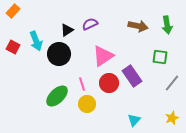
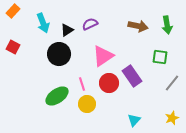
cyan arrow: moved 7 px right, 18 px up
green ellipse: rotated 10 degrees clockwise
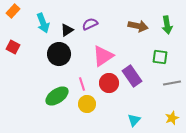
gray line: rotated 42 degrees clockwise
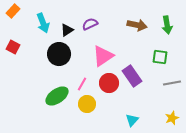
brown arrow: moved 1 px left, 1 px up
pink line: rotated 48 degrees clockwise
cyan triangle: moved 2 px left
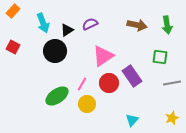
black circle: moved 4 px left, 3 px up
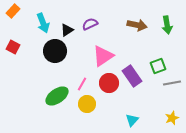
green square: moved 2 px left, 9 px down; rotated 28 degrees counterclockwise
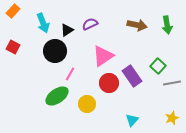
green square: rotated 28 degrees counterclockwise
pink line: moved 12 px left, 10 px up
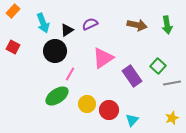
pink triangle: moved 2 px down
red circle: moved 27 px down
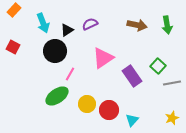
orange rectangle: moved 1 px right, 1 px up
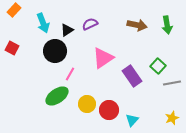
red square: moved 1 px left, 1 px down
